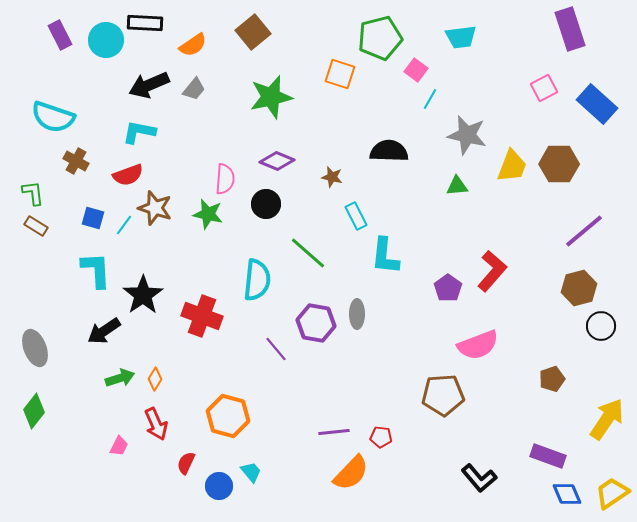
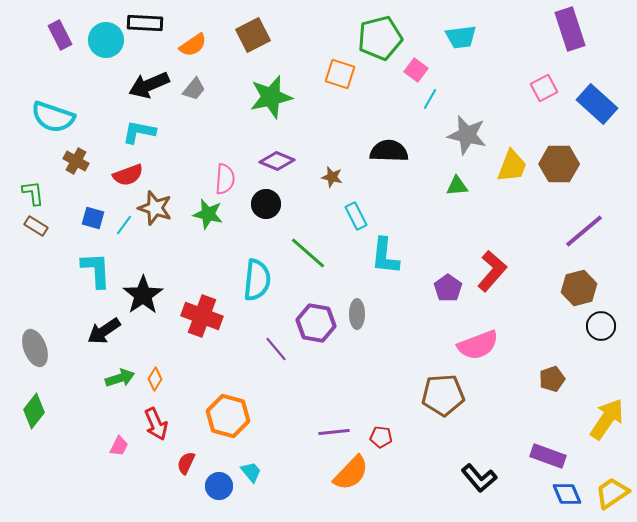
brown square at (253, 32): moved 3 px down; rotated 12 degrees clockwise
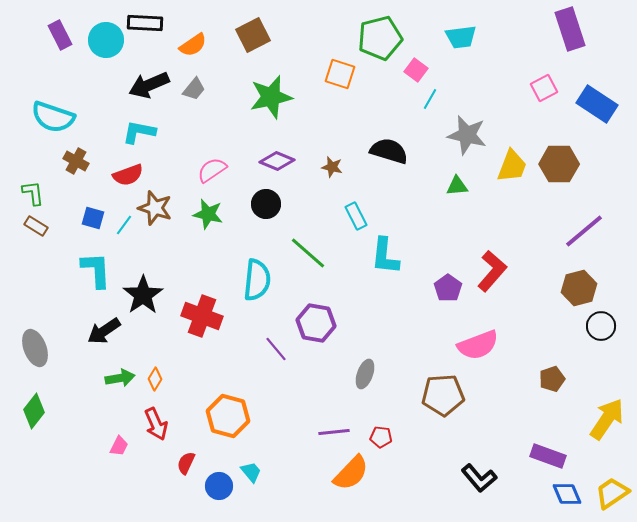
blue rectangle at (597, 104): rotated 9 degrees counterclockwise
black semicircle at (389, 151): rotated 15 degrees clockwise
brown star at (332, 177): moved 10 px up
pink semicircle at (225, 179): moved 13 px left, 9 px up; rotated 128 degrees counterclockwise
gray ellipse at (357, 314): moved 8 px right, 60 px down; rotated 20 degrees clockwise
green arrow at (120, 378): rotated 8 degrees clockwise
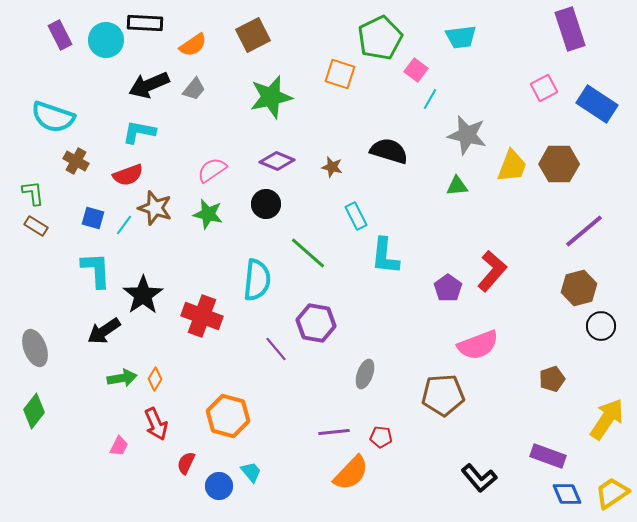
green pentagon at (380, 38): rotated 12 degrees counterclockwise
green arrow at (120, 378): moved 2 px right
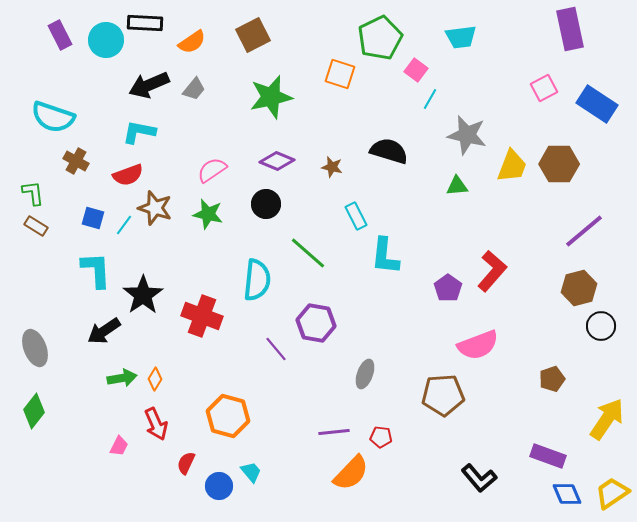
purple rectangle at (570, 29): rotated 6 degrees clockwise
orange semicircle at (193, 45): moved 1 px left, 3 px up
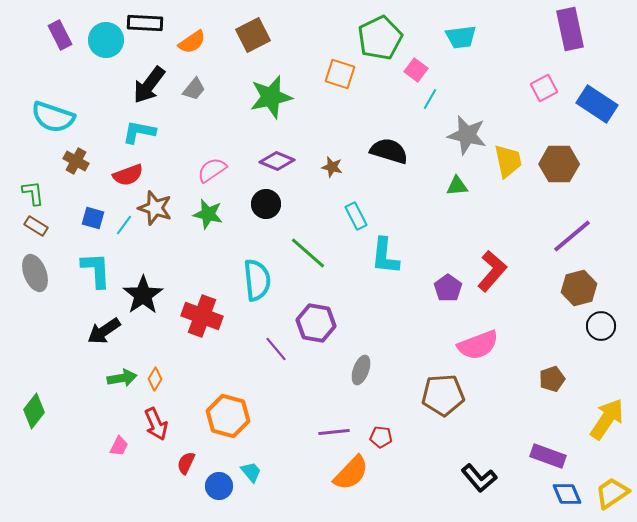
black arrow at (149, 85): rotated 30 degrees counterclockwise
yellow trapezoid at (512, 166): moved 4 px left, 5 px up; rotated 33 degrees counterclockwise
purple line at (584, 231): moved 12 px left, 5 px down
cyan semicircle at (257, 280): rotated 12 degrees counterclockwise
gray ellipse at (35, 348): moved 75 px up
gray ellipse at (365, 374): moved 4 px left, 4 px up
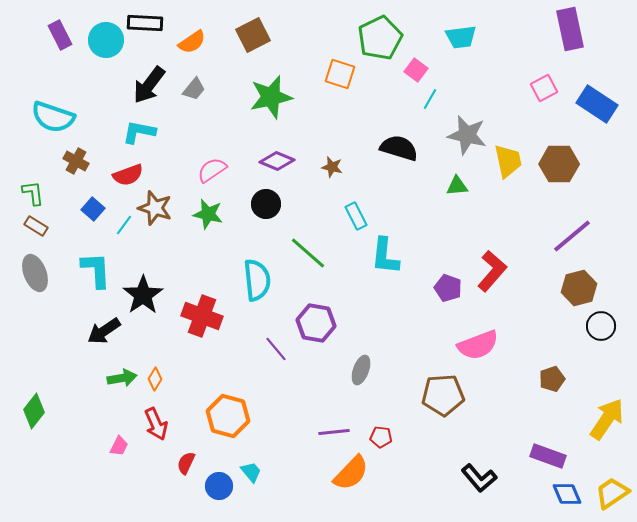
black semicircle at (389, 151): moved 10 px right, 3 px up
blue square at (93, 218): moved 9 px up; rotated 25 degrees clockwise
purple pentagon at (448, 288): rotated 16 degrees counterclockwise
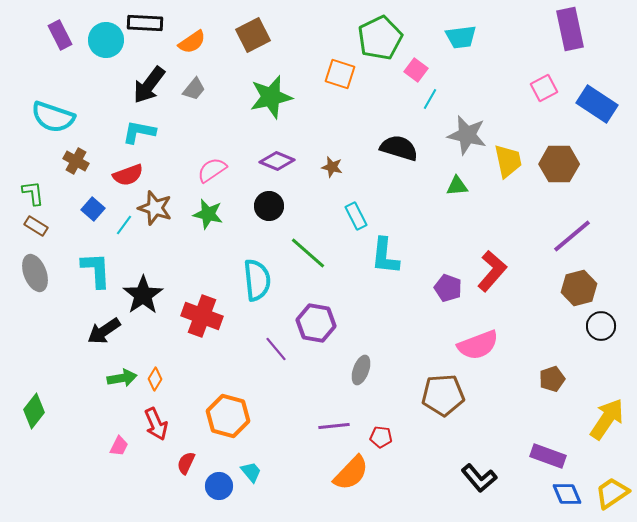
black circle at (266, 204): moved 3 px right, 2 px down
purple line at (334, 432): moved 6 px up
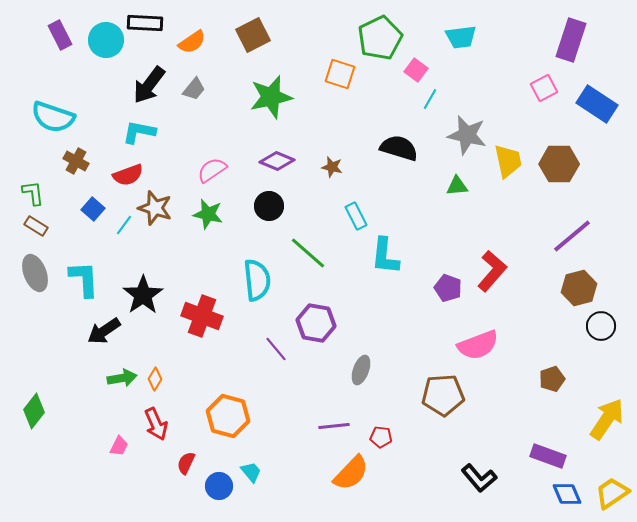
purple rectangle at (570, 29): moved 1 px right, 11 px down; rotated 30 degrees clockwise
cyan L-shape at (96, 270): moved 12 px left, 9 px down
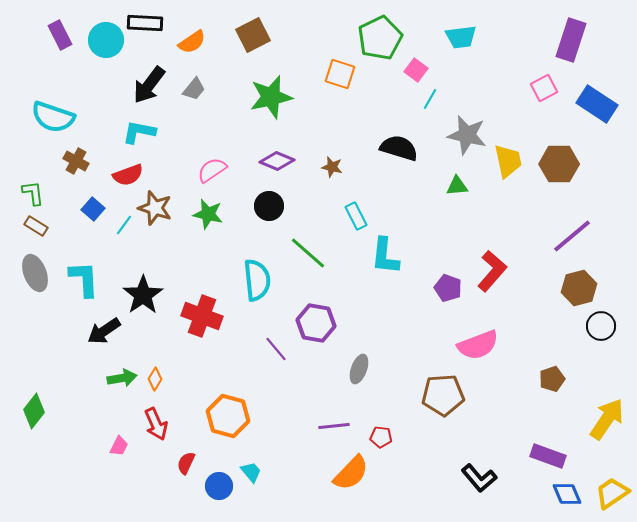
gray ellipse at (361, 370): moved 2 px left, 1 px up
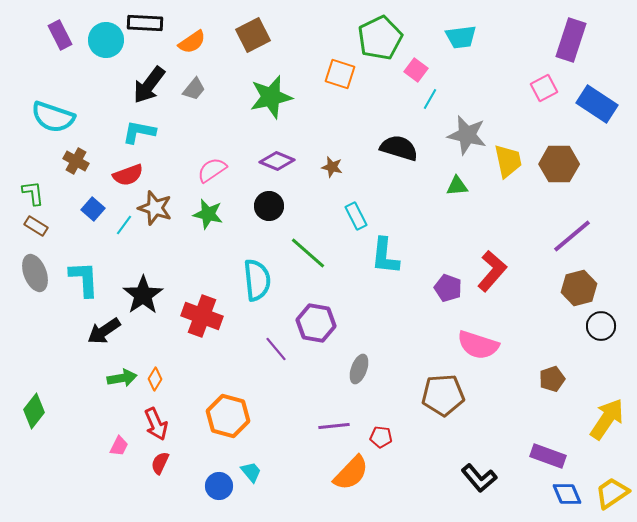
pink semicircle at (478, 345): rotated 39 degrees clockwise
red semicircle at (186, 463): moved 26 px left
